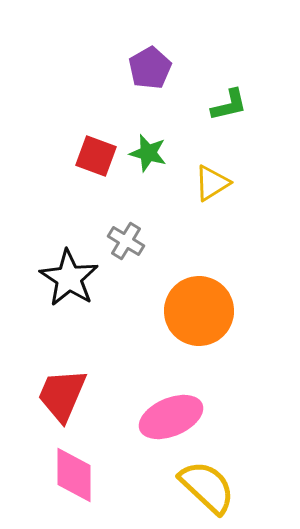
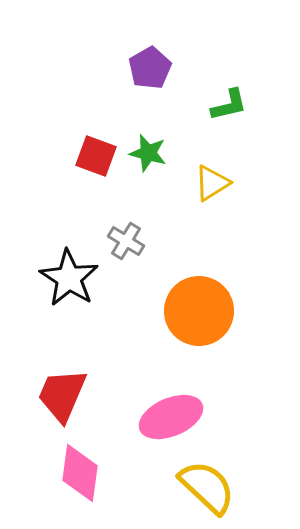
pink diamond: moved 6 px right, 2 px up; rotated 8 degrees clockwise
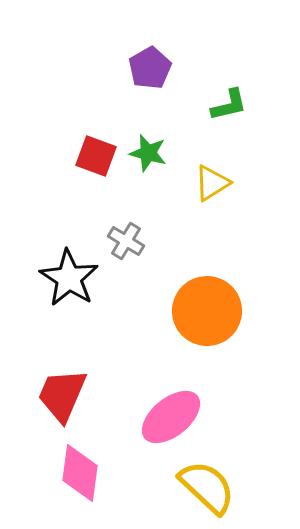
orange circle: moved 8 px right
pink ellipse: rotated 16 degrees counterclockwise
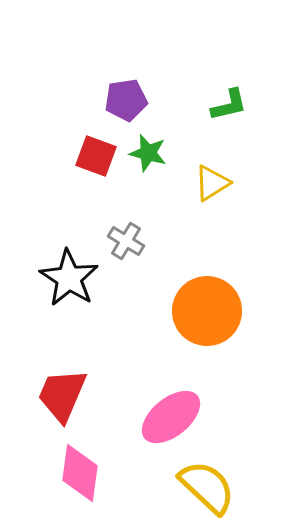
purple pentagon: moved 24 px left, 32 px down; rotated 21 degrees clockwise
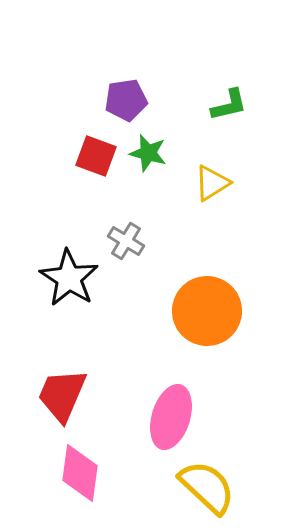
pink ellipse: rotated 34 degrees counterclockwise
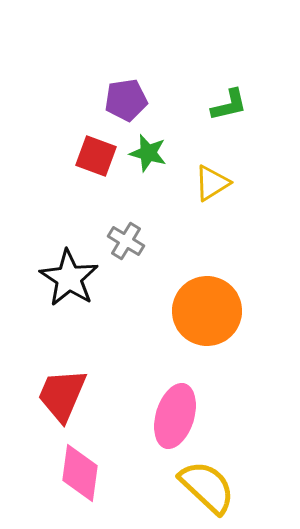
pink ellipse: moved 4 px right, 1 px up
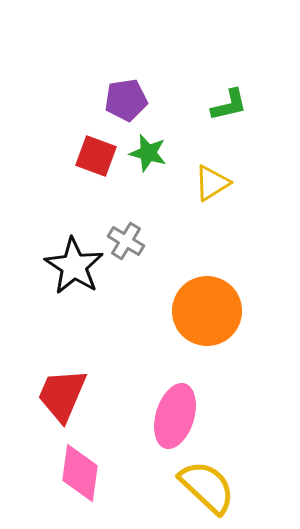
black star: moved 5 px right, 12 px up
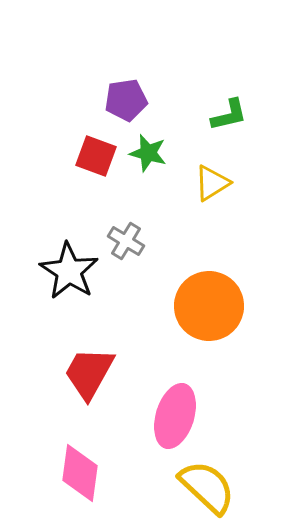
green L-shape: moved 10 px down
black star: moved 5 px left, 5 px down
orange circle: moved 2 px right, 5 px up
red trapezoid: moved 27 px right, 22 px up; rotated 6 degrees clockwise
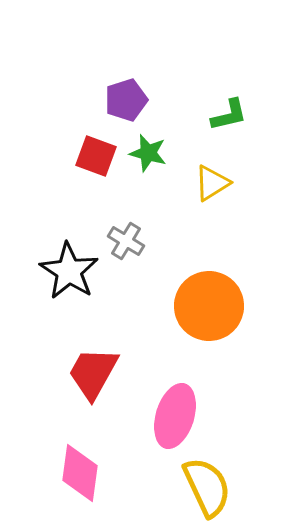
purple pentagon: rotated 9 degrees counterclockwise
red trapezoid: moved 4 px right
yellow semicircle: rotated 22 degrees clockwise
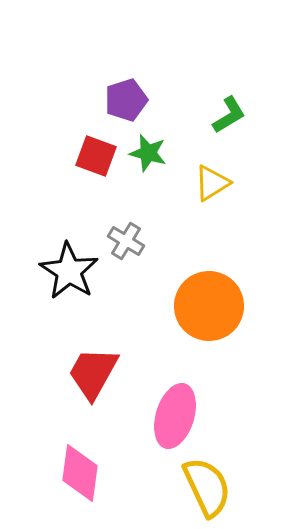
green L-shape: rotated 18 degrees counterclockwise
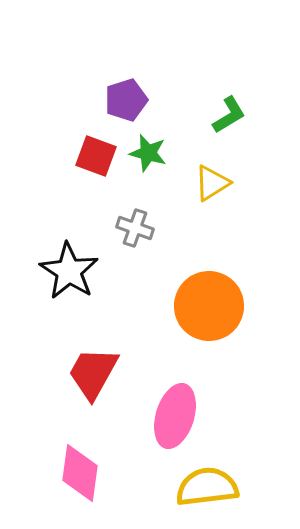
gray cross: moved 9 px right, 13 px up; rotated 12 degrees counterclockwise
yellow semicircle: rotated 72 degrees counterclockwise
